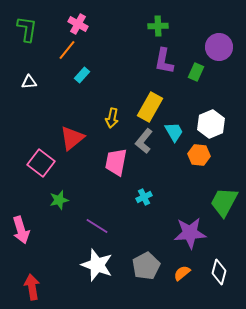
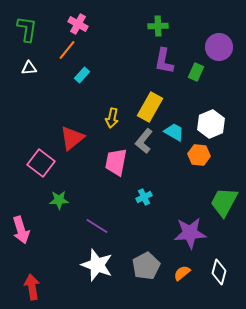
white triangle: moved 14 px up
cyan trapezoid: rotated 30 degrees counterclockwise
green star: rotated 12 degrees clockwise
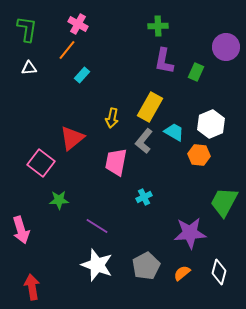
purple circle: moved 7 px right
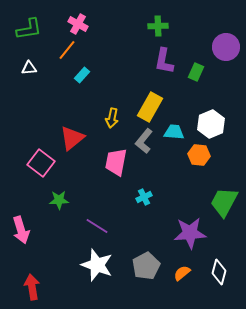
green L-shape: moved 2 px right; rotated 72 degrees clockwise
cyan trapezoid: rotated 25 degrees counterclockwise
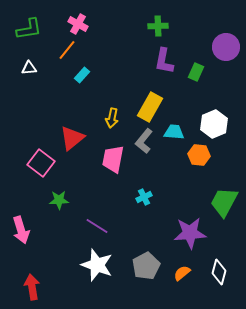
white hexagon: moved 3 px right
pink trapezoid: moved 3 px left, 3 px up
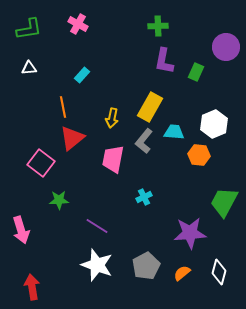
orange line: moved 4 px left, 57 px down; rotated 50 degrees counterclockwise
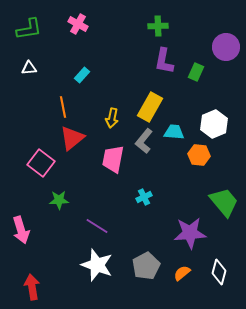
green trapezoid: rotated 112 degrees clockwise
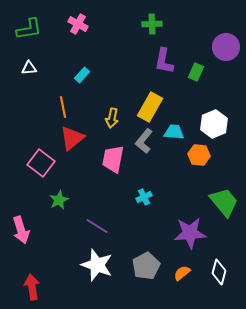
green cross: moved 6 px left, 2 px up
green star: rotated 24 degrees counterclockwise
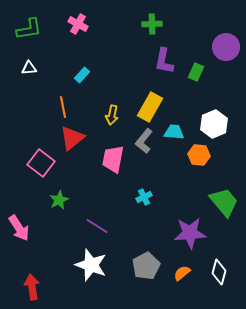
yellow arrow: moved 3 px up
pink arrow: moved 2 px left, 2 px up; rotated 16 degrees counterclockwise
white star: moved 6 px left
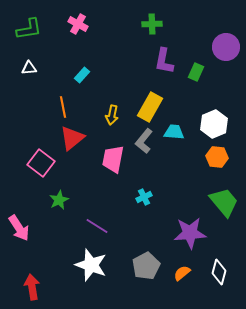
orange hexagon: moved 18 px right, 2 px down
